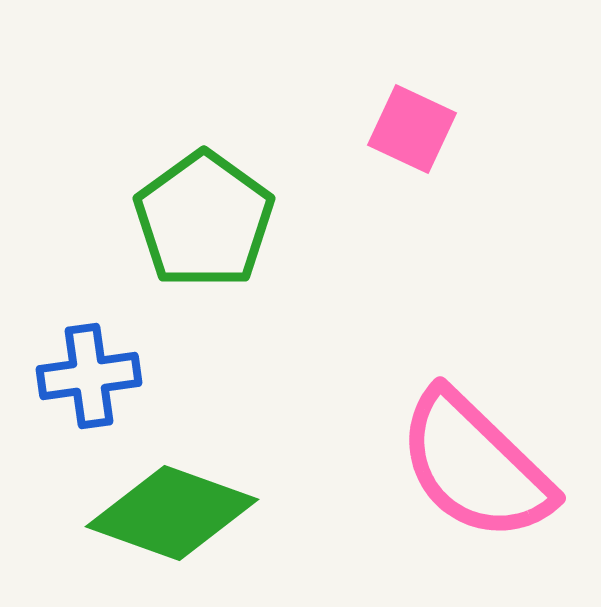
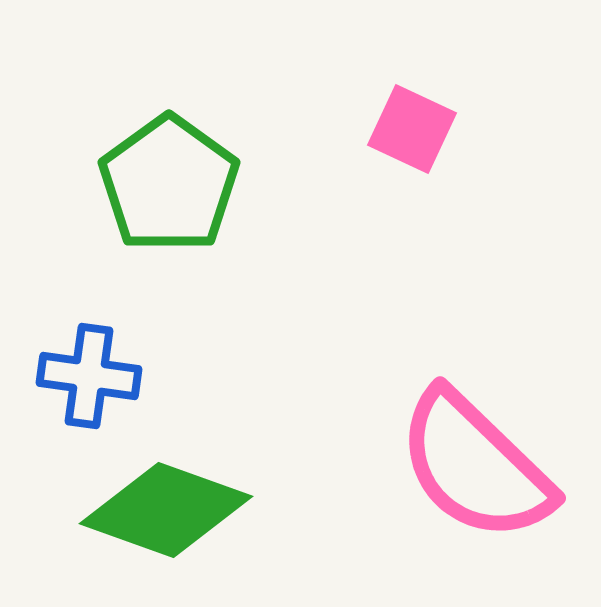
green pentagon: moved 35 px left, 36 px up
blue cross: rotated 16 degrees clockwise
green diamond: moved 6 px left, 3 px up
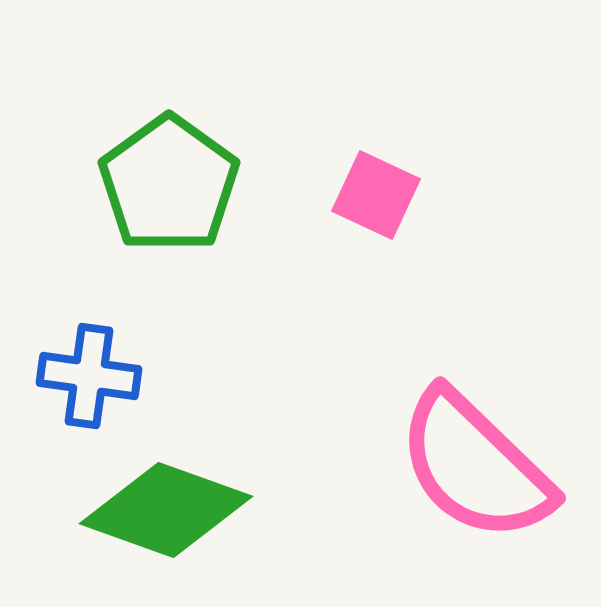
pink square: moved 36 px left, 66 px down
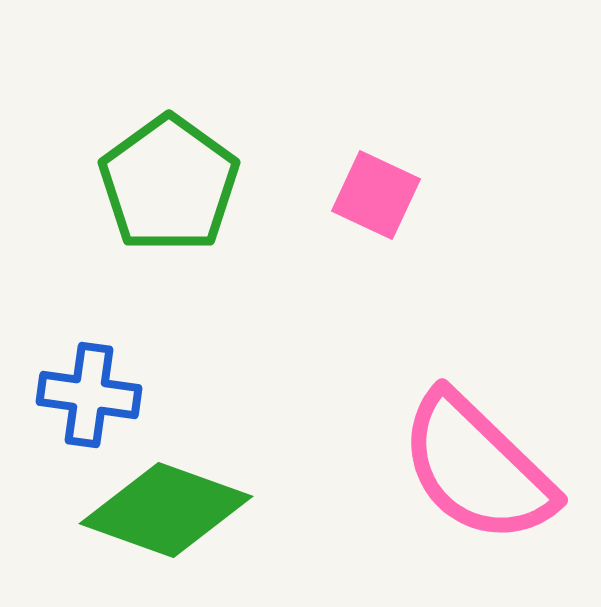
blue cross: moved 19 px down
pink semicircle: moved 2 px right, 2 px down
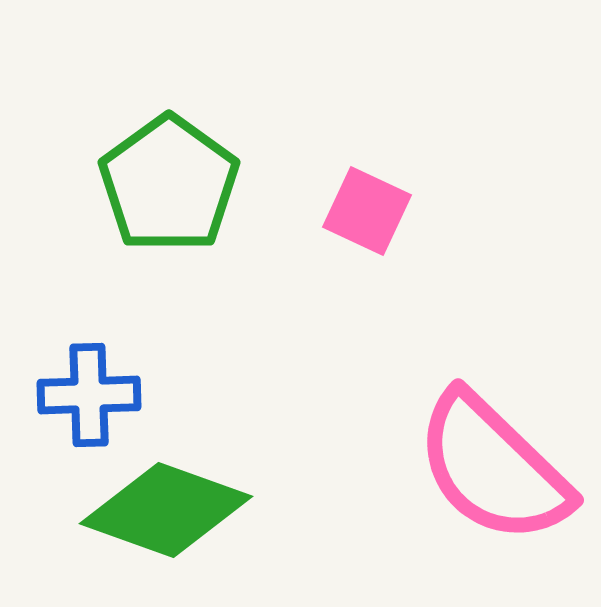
pink square: moved 9 px left, 16 px down
blue cross: rotated 10 degrees counterclockwise
pink semicircle: moved 16 px right
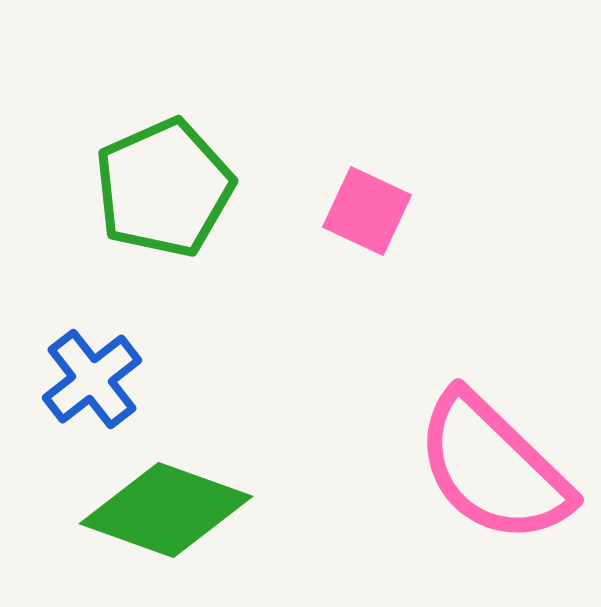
green pentagon: moved 5 px left, 4 px down; rotated 12 degrees clockwise
blue cross: moved 3 px right, 16 px up; rotated 36 degrees counterclockwise
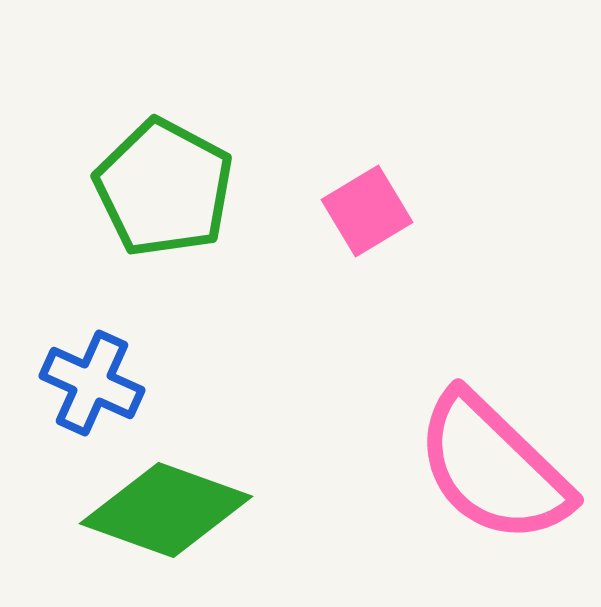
green pentagon: rotated 20 degrees counterclockwise
pink square: rotated 34 degrees clockwise
blue cross: moved 4 px down; rotated 28 degrees counterclockwise
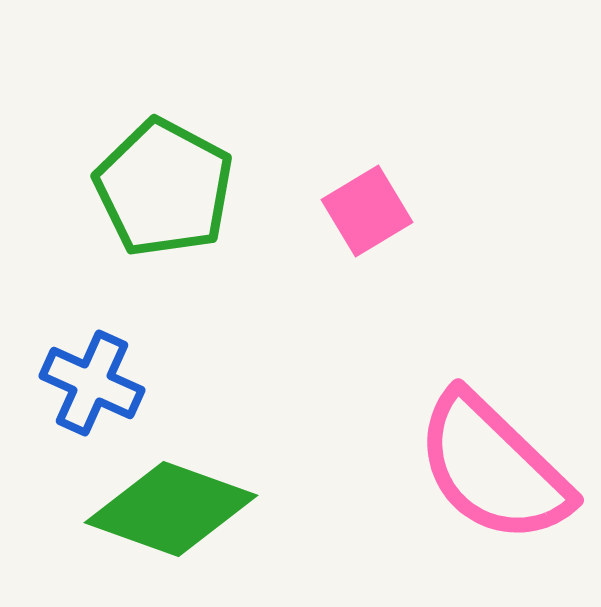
green diamond: moved 5 px right, 1 px up
